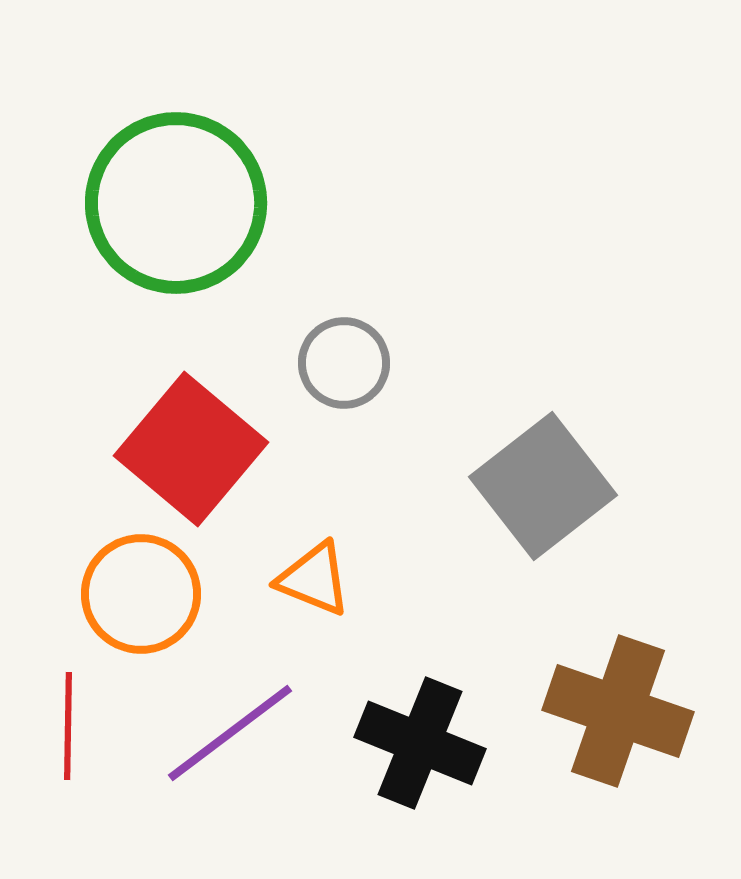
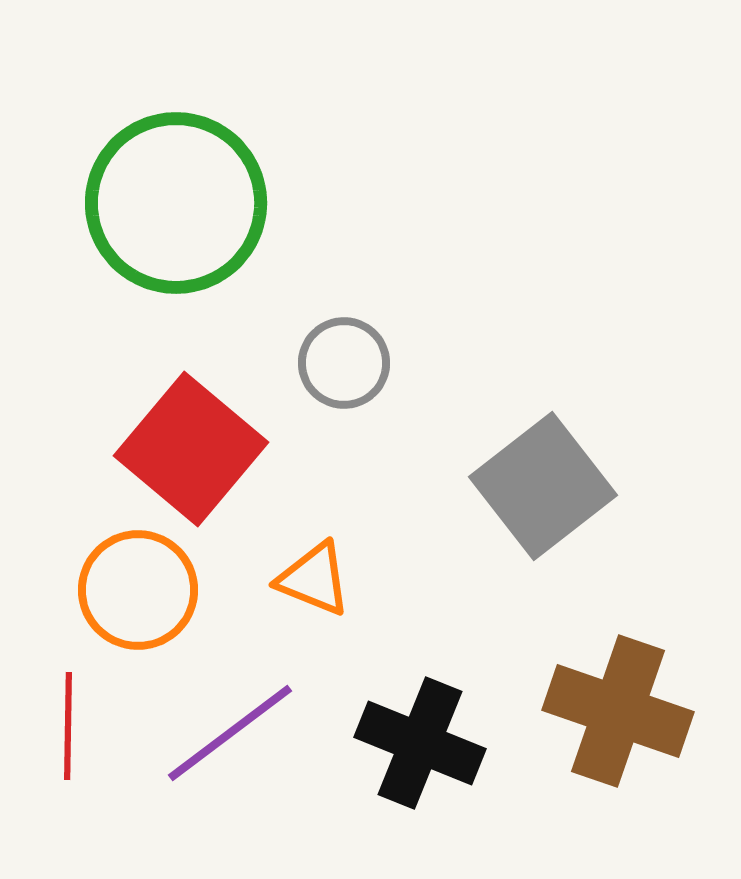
orange circle: moved 3 px left, 4 px up
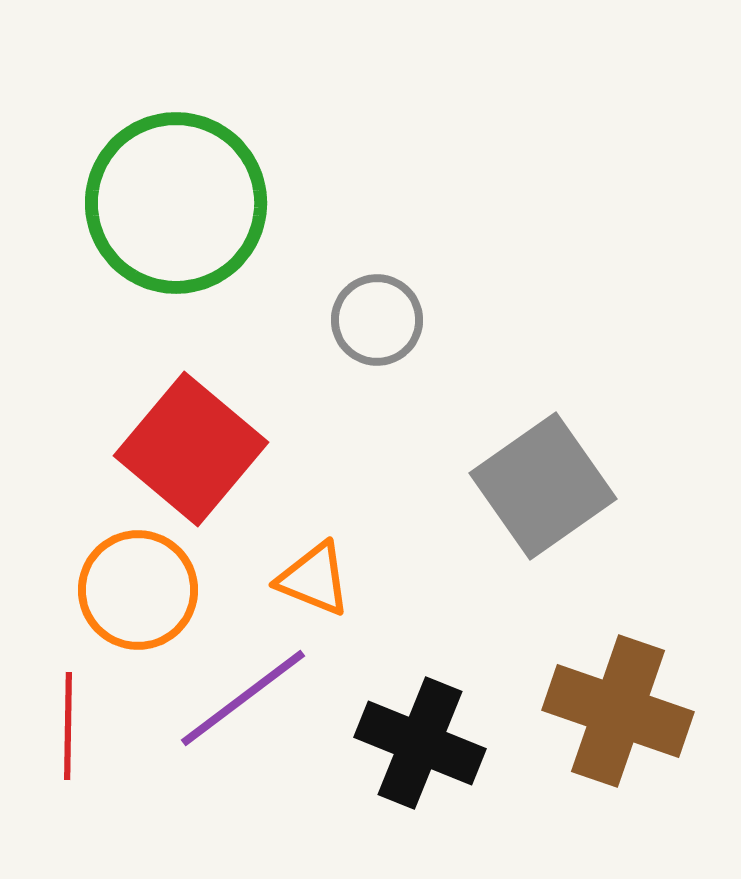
gray circle: moved 33 px right, 43 px up
gray square: rotated 3 degrees clockwise
purple line: moved 13 px right, 35 px up
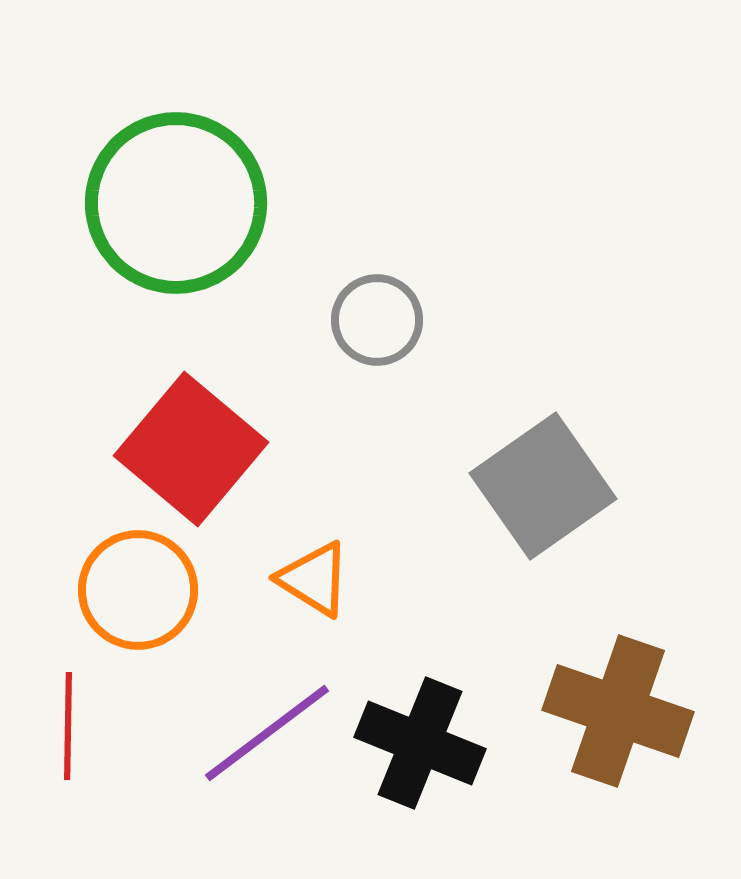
orange triangle: rotated 10 degrees clockwise
purple line: moved 24 px right, 35 px down
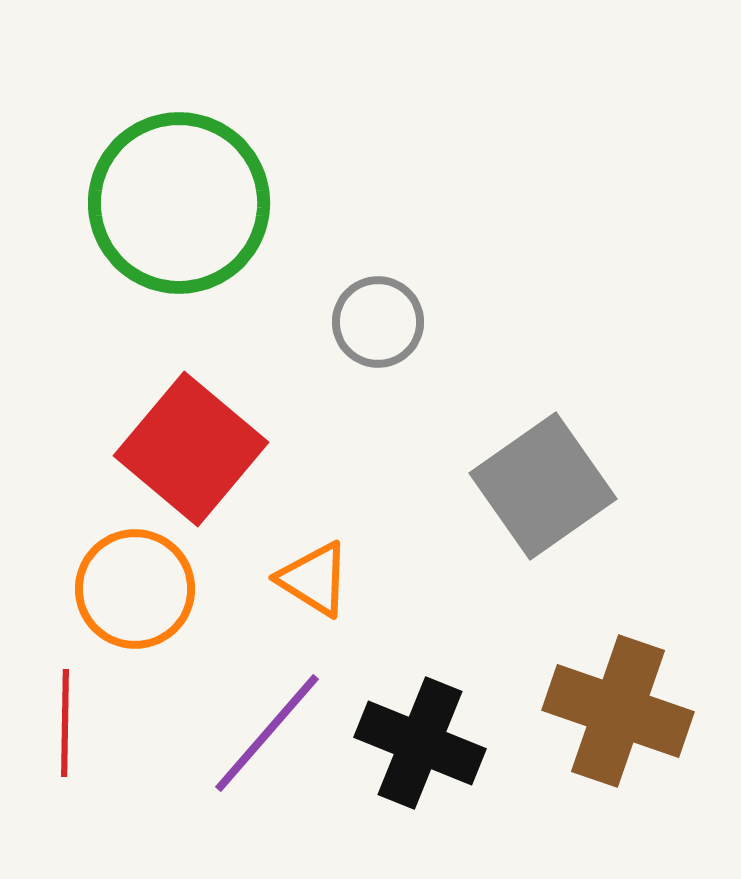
green circle: moved 3 px right
gray circle: moved 1 px right, 2 px down
orange circle: moved 3 px left, 1 px up
red line: moved 3 px left, 3 px up
purple line: rotated 12 degrees counterclockwise
